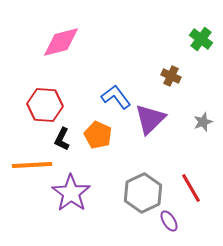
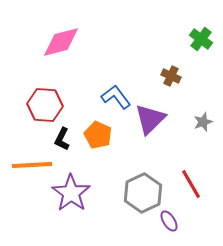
red line: moved 4 px up
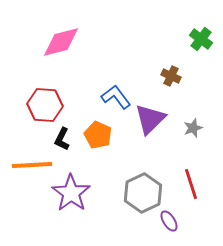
gray star: moved 10 px left, 6 px down
red line: rotated 12 degrees clockwise
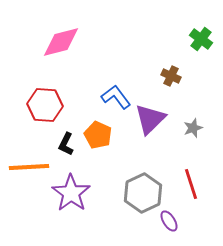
black L-shape: moved 4 px right, 5 px down
orange line: moved 3 px left, 2 px down
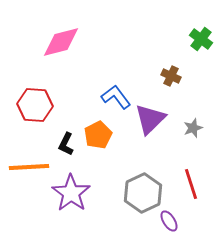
red hexagon: moved 10 px left
orange pentagon: rotated 20 degrees clockwise
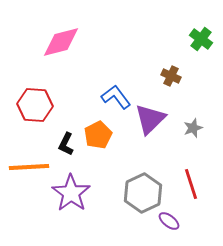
purple ellipse: rotated 20 degrees counterclockwise
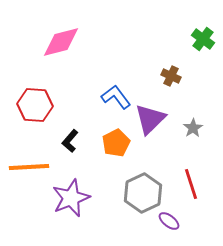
green cross: moved 2 px right
gray star: rotated 12 degrees counterclockwise
orange pentagon: moved 18 px right, 8 px down
black L-shape: moved 4 px right, 3 px up; rotated 15 degrees clockwise
purple star: moved 5 px down; rotated 15 degrees clockwise
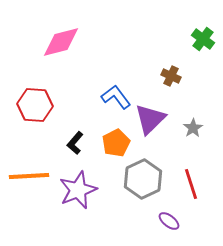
black L-shape: moved 5 px right, 2 px down
orange line: moved 9 px down
gray hexagon: moved 14 px up
purple star: moved 7 px right, 8 px up
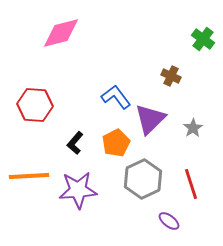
pink diamond: moved 9 px up
purple star: rotated 18 degrees clockwise
